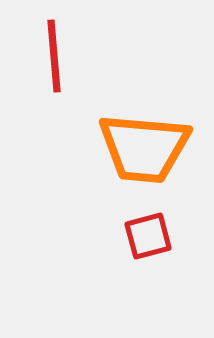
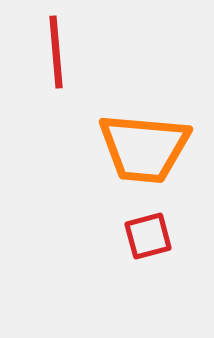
red line: moved 2 px right, 4 px up
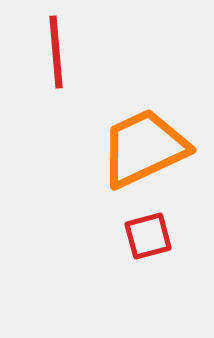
orange trapezoid: rotated 150 degrees clockwise
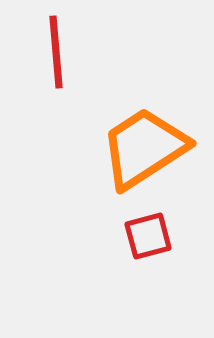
orange trapezoid: rotated 8 degrees counterclockwise
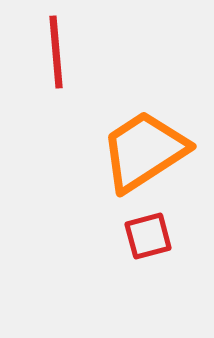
orange trapezoid: moved 3 px down
